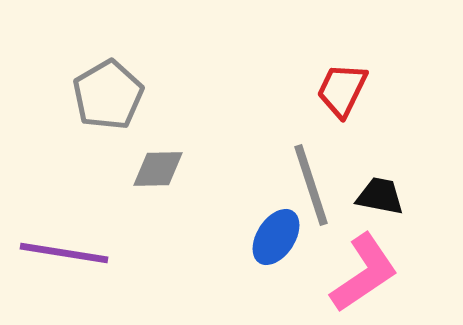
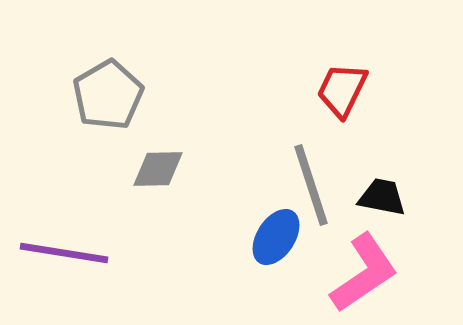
black trapezoid: moved 2 px right, 1 px down
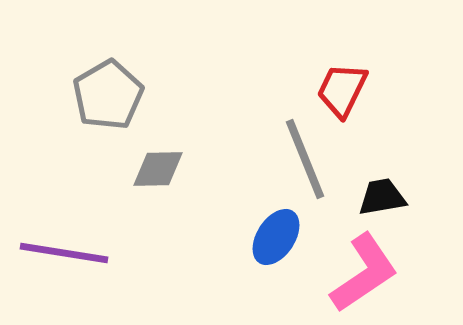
gray line: moved 6 px left, 26 px up; rotated 4 degrees counterclockwise
black trapezoid: rotated 21 degrees counterclockwise
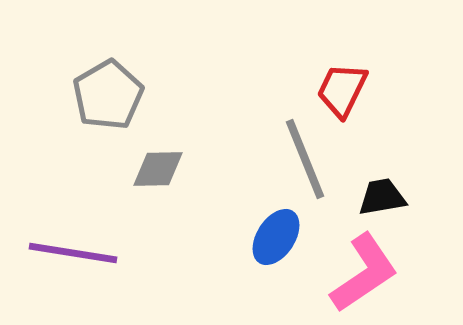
purple line: moved 9 px right
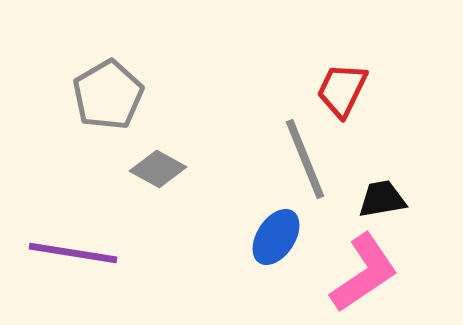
gray diamond: rotated 30 degrees clockwise
black trapezoid: moved 2 px down
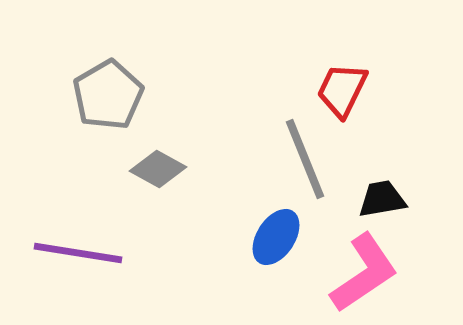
purple line: moved 5 px right
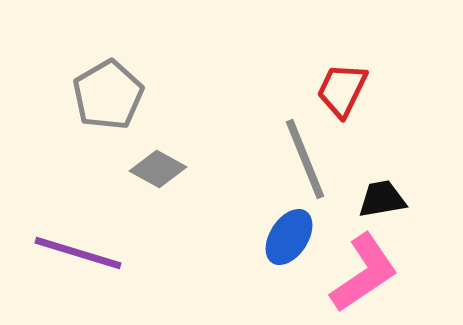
blue ellipse: moved 13 px right
purple line: rotated 8 degrees clockwise
